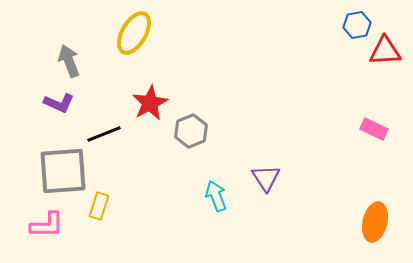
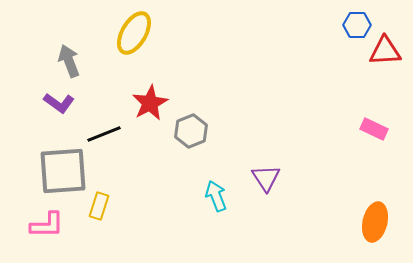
blue hexagon: rotated 12 degrees clockwise
purple L-shape: rotated 12 degrees clockwise
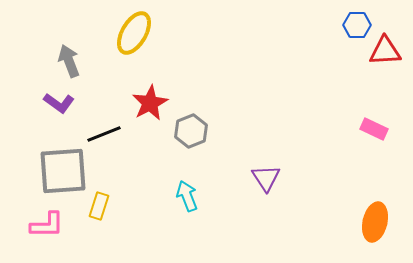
cyan arrow: moved 29 px left
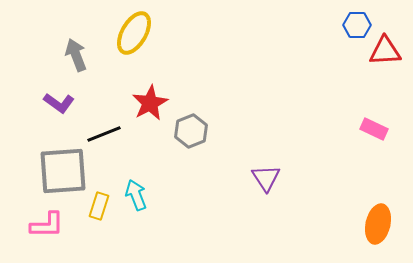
gray arrow: moved 7 px right, 6 px up
cyan arrow: moved 51 px left, 1 px up
orange ellipse: moved 3 px right, 2 px down
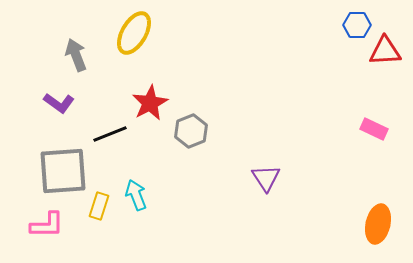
black line: moved 6 px right
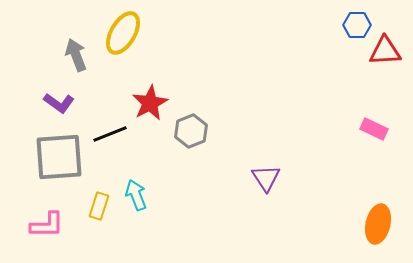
yellow ellipse: moved 11 px left
gray square: moved 4 px left, 14 px up
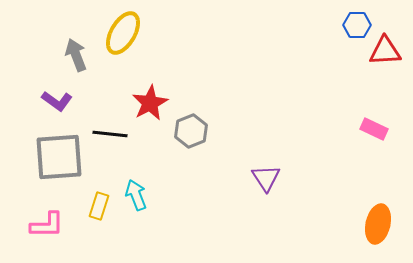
purple L-shape: moved 2 px left, 2 px up
black line: rotated 28 degrees clockwise
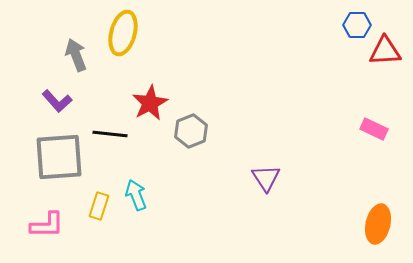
yellow ellipse: rotated 15 degrees counterclockwise
purple L-shape: rotated 12 degrees clockwise
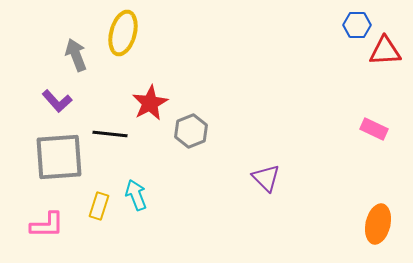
purple triangle: rotated 12 degrees counterclockwise
